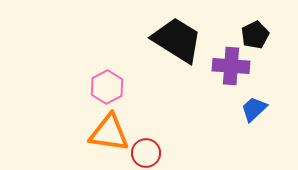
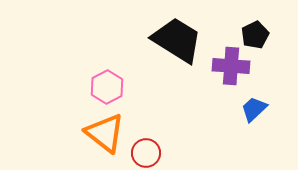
orange triangle: moved 4 px left; rotated 30 degrees clockwise
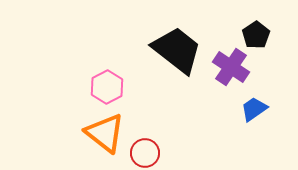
black pentagon: moved 1 px right; rotated 8 degrees counterclockwise
black trapezoid: moved 10 px down; rotated 6 degrees clockwise
purple cross: moved 1 px down; rotated 30 degrees clockwise
blue trapezoid: rotated 8 degrees clockwise
red circle: moved 1 px left
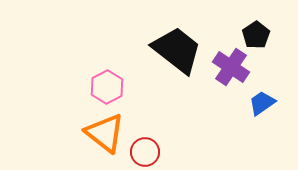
blue trapezoid: moved 8 px right, 6 px up
red circle: moved 1 px up
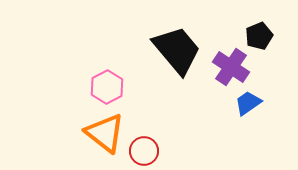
black pentagon: moved 3 px right, 1 px down; rotated 12 degrees clockwise
black trapezoid: rotated 12 degrees clockwise
blue trapezoid: moved 14 px left
red circle: moved 1 px left, 1 px up
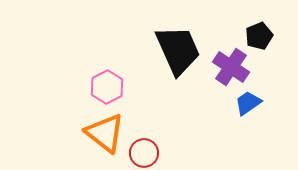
black trapezoid: moved 1 px right; rotated 16 degrees clockwise
red circle: moved 2 px down
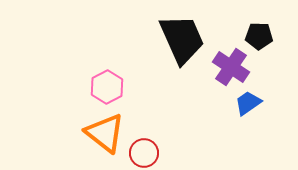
black pentagon: rotated 24 degrees clockwise
black trapezoid: moved 4 px right, 11 px up
